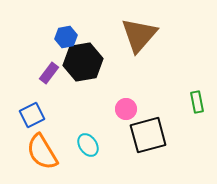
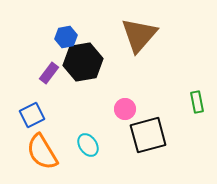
pink circle: moved 1 px left
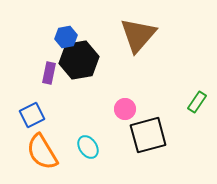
brown triangle: moved 1 px left
black hexagon: moved 4 px left, 2 px up
purple rectangle: rotated 25 degrees counterclockwise
green rectangle: rotated 45 degrees clockwise
cyan ellipse: moved 2 px down
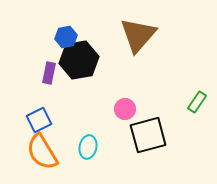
blue square: moved 7 px right, 5 px down
cyan ellipse: rotated 45 degrees clockwise
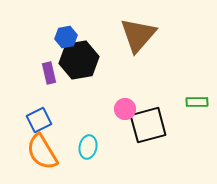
purple rectangle: rotated 25 degrees counterclockwise
green rectangle: rotated 55 degrees clockwise
black square: moved 10 px up
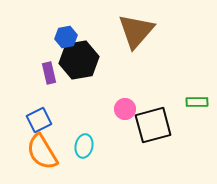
brown triangle: moved 2 px left, 4 px up
black square: moved 5 px right
cyan ellipse: moved 4 px left, 1 px up
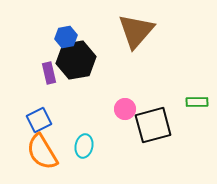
black hexagon: moved 3 px left
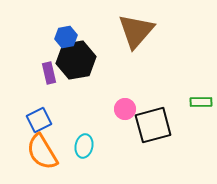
green rectangle: moved 4 px right
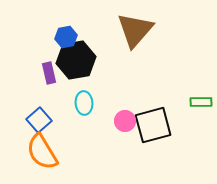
brown triangle: moved 1 px left, 1 px up
pink circle: moved 12 px down
blue square: rotated 15 degrees counterclockwise
cyan ellipse: moved 43 px up; rotated 15 degrees counterclockwise
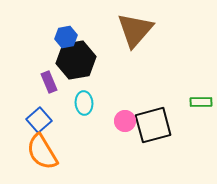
purple rectangle: moved 9 px down; rotated 10 degrees counterclockwise
